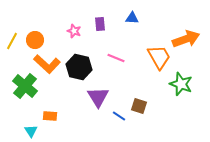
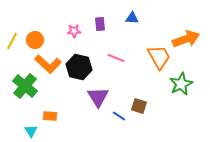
pink star: rotated 24 degrees counterclockwise
orange L-shape: moved 1 px right
green star: rotated 25 degrees clockwise
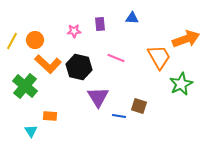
blue line: rotated 24 degrees counterclockwise
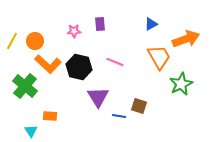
blue triangle: moved 19 px right, 6 px down; rotated 32 degrees counterclockwise
orange circle: moved 1 px down
pink line: moved 1 px left, 4 px down
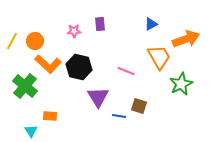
pink line: moved 11 px right, 9 px down
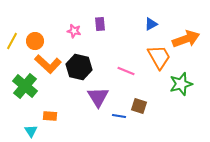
pink star: rotated 16 degrees clockwise
green star: rotated 10 degrees clockwise
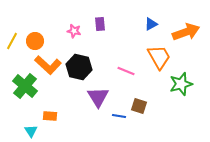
orange arrow: moved 7 px up
orange L-shape: moved 1 px down
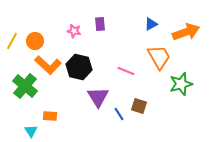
blue line: moved 2 px up; rotated 48 degrees clockwise
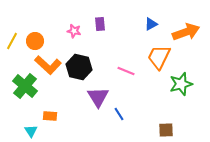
orange trapezoid: rotated 124 degrees counterclockwise
brown square: moved 27 px right, 24 px down; rotated 21 degrees counterclockwise
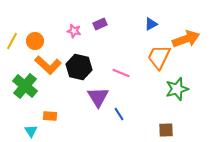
purple rectangle: rotated 72 degrees clockwise
orange arrow: moved 7 px down
pink line: moved 5 px left, 2 px down
green star: moved 4 px left, 5 px down
